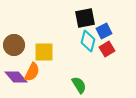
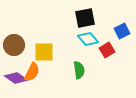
blue square: moved 18 px right
cyan diamond: moved 2 px up; rotated 55 degrees counterclockwise
red square: moved 1 px down
purple diamond: moved 1 px down; rotated 15 degrees counterclockwise
green semicircle: moved 15 px up; rotated 24 degrees clockwise
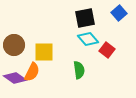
blue square: moved 3 px left, 18 px up; rotated 14 degrees counterclockwise
red square: rotated 21 degrees counterclockwise
purple diamond: moved 1 px left
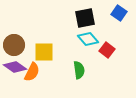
blue square: rotated 14 degrees counterclockwise
purple diamond: moved 11 px up
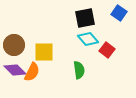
purple diamond: moved 3 px down; rotated 10 degrees clockwise
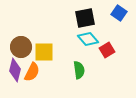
brown circle: moved 7 px right, 2 px down
red square: rotated 21 degrees clockwise
purple diamond: rotated 60 degrees clockwise
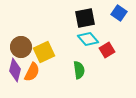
yellow square: rotated 25 degrees counterclockwise
